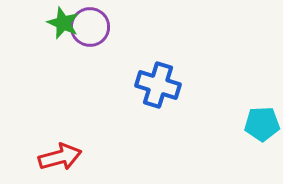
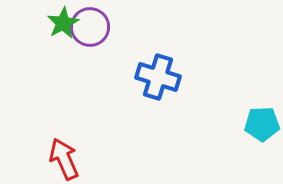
green star: rotated 20 degrees clockwise
blue cross: moved 8 px up
red arrow: moved 4 px right, 2 px down; rotated 99 degrees counterclockwise
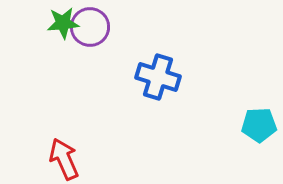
green star: rotated 24 degrees clockwise
cyan pentagon: moved 3 px left, 1 px down
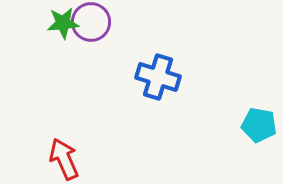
purple circle: moved 1 px right, 5 px up
cyan pentagon: rotated 12 degrees clockwise
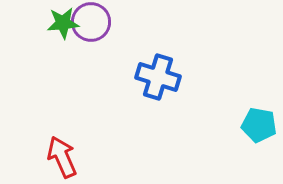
red arrow: moved 2 px left, 2 px up
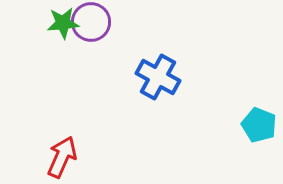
blue cross: rotated 12 degrees clockwise
cyan pentagon: rotated 12 degrees clockwise
red arrow: rotated 48 degrees clockwise
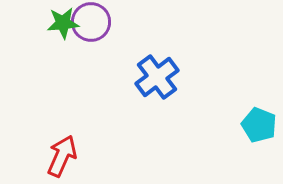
blue cross: moved 1 px left; rotated 24 degrees clockwise
red arrow: moved 1 px up
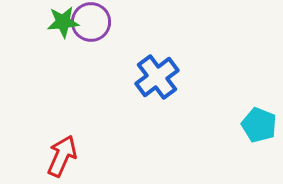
green star: moved 1 px up
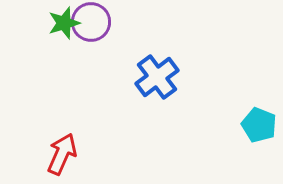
green star: moved 1 px right, 1 px down; rotated 12 degrees counterclockwise
red arrow: moved 2 px up
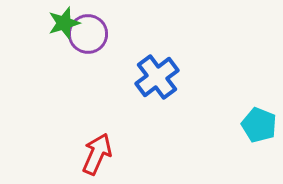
purple circle: moved 3 px left, 12 px down
red arrow: moved 35 px right
